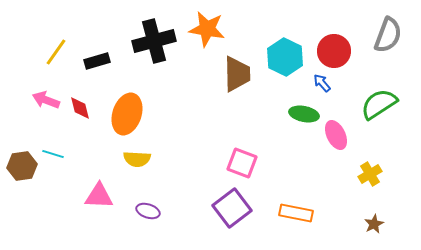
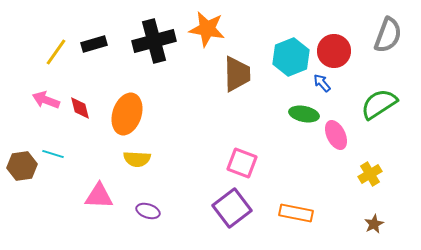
cyan hexagon: moved 6 px right; rotated 12 degrees clockwise
black rectangle: moved 3 px left, 17 px up
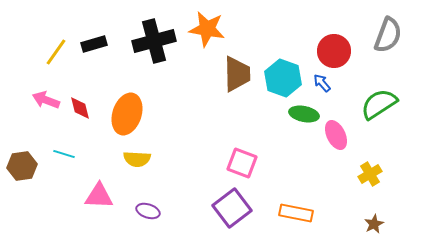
cyan hexagon: moved 8 px left, 21 px down; rotated 18 degrees counterclockwise
cyan line: moved 11 px right
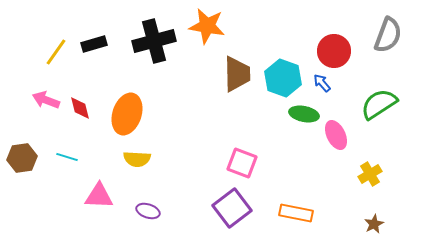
orange star: moved 3 px up
cyan line: moved 3 px right, 3 px down
brown hexagon: moved 8 px up
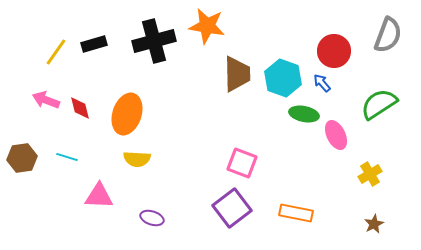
purple ellipse: moved 4 px right, 7 px down
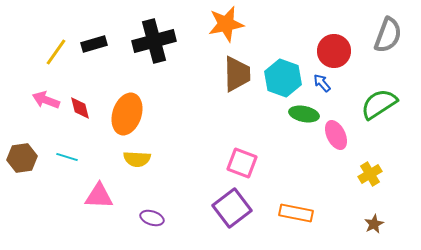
orange star: moved 19 px right, 2 px up; rotated 21 degrees counterclockwise
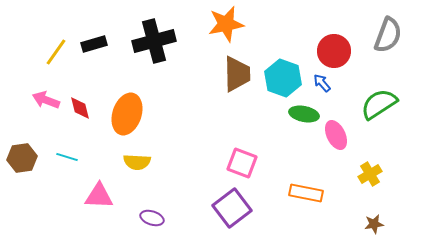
yellow semicircle: moved 3 px down
orange rectangle: moved 10 px right, 20 px up
brown star: rotated 18 degrees clockwise
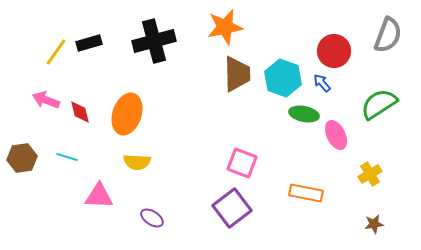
orange star: moved 1 px left, 3 px down
black rectangle: moved 5 px left, 1 px up
red diamond: moved 4 px down
purple ellipse: rotated 15 degrees clockwise
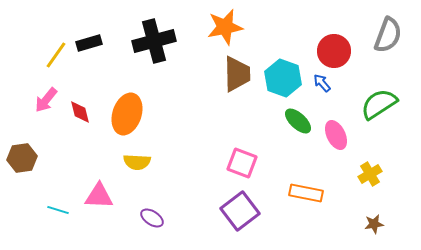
yellow line: moved 3 px down
pink arrow: rotated 72 degrees counterclockwise
green ellipse: moved 6 px left, 7 px down; rotated 32 degrees clockwise
cyan line: moved 9 px left, 53 px down
purple square: moved 8 px right, 3 px down
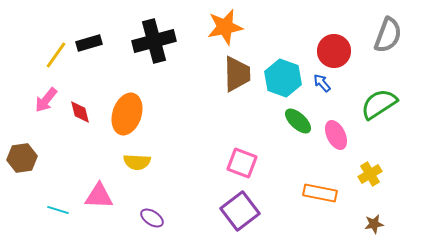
orange rectangle: moved 14 px right
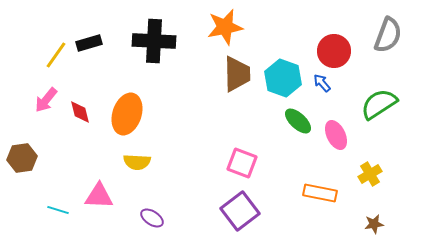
black cross: rotated 18 degrees clockwise
